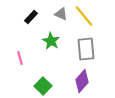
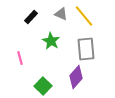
purple diamond: moved 6 px left, 4 px up
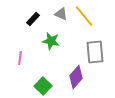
black rectangle: moved 2 px right, 2 px down
green star: rotated 18 degrees counterclockwise
gray rectangle: moved 9 px right, 3 px down
pink line: rotated 24 degrees clockwise
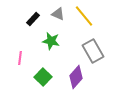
gray triangle: moved 3 px left
gray rectangle: moved 2 px left, 1 px up; rotated 25 degrees counterclockwise
green square: moved 9 px up
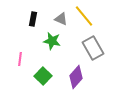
gray triangle: moved 3 px right, 5 px down
black rectangle: rotated 32 degrees counterclockwise
green star: moved 1 px right
gray rectangle: moved 3 px up
pink line: moved 1 px down
green square: moved 1 px up
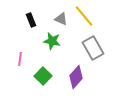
black rectangle: moved 2 px left, 1 px down; rotated 32 degrees counterclockwise
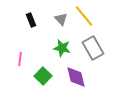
gray triangle: rotated 24 degrees clockwise
green star: moved 10 px right, 7 px down
purple diamond: rotated 55 degrees counterclockwise
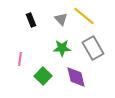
yellow line: rotated 10 degrees counterclockwise
green star: rotated 12 degrees counterclockwise
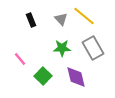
pink line: rotated 48 degrees counterclockwise
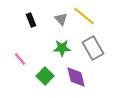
green square: moved 2 px right
